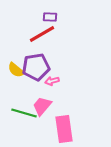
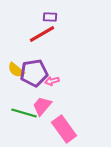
purple pentagon: moved 2 px left, 6 px down
pink rectangle: rotated 28 degrees counterclockwise
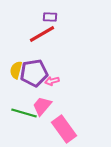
yellow semicircle: rotated 66 degrees clockwise
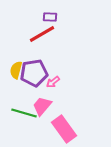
pink arrow: moved 1 px right, 1 px down; rotated 24 degrees counterclockwise
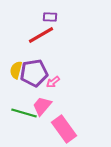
red line: moved 1 px left, 1 px down
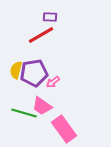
pink trapezoid: rotated 95 degrees counterclockwise
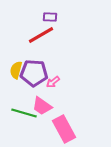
purple pentagon: rotated 12 degrees clockwise
pink rectangle: rotated 8 degrees clockwise
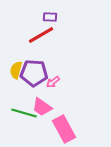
pink trapezoid: moved 1 px down
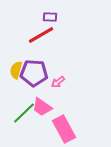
pink arrow: moved 5 px right
green line: rotated 60 degrees counterclockwise
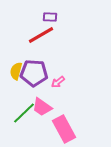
yellow semicircle: moved 1 px down
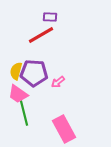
pink trapezoid: moved 24 px left, 13 px up
green line: rotated 60 degrees counterclockwise
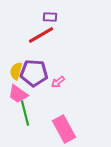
green line: moved 1 px right
